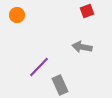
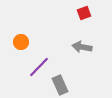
red square: moved 3 px left, 2 px down
orange circle: moved 4 px right, 27 px down
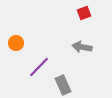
orange circle: moved 5 px left, 1 px down
gray rectangle: moved 3 px right
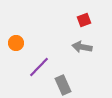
red square: moved 7 px down
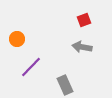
orange circle: moved 1 px right, 4 px up
purple line: moved 8 px left
gray rectangle: moved 2 px right
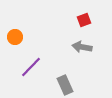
orange circle: moved 2 px left, 2 px up
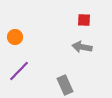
red square: rotated 24 degrees clockwise
purple line: moved 12 px left, 4 px down
